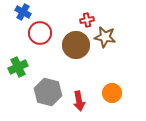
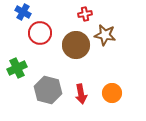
red cross: moved 2 px left, 6 px up
brown star: moved 2 px up
green cross: moved 1 px left, 1 px down
gray hexagon: moved 2 px up
red arrow: moved 2 px right, 7 px up
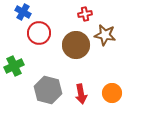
red circle: moved 1 px left
green cross: moved 3 px left, 2 px up
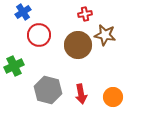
blue cross: rotated 28 degrees clockwise
red circle: moved 2 px down
brown circle: moved 2 px right
orange circle: moved 1 px right, 4 px down
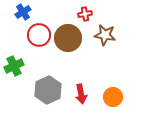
brown circle: moved 10 px left, 7 px up
gray hexagon: rotated 20 degrees clockwise
